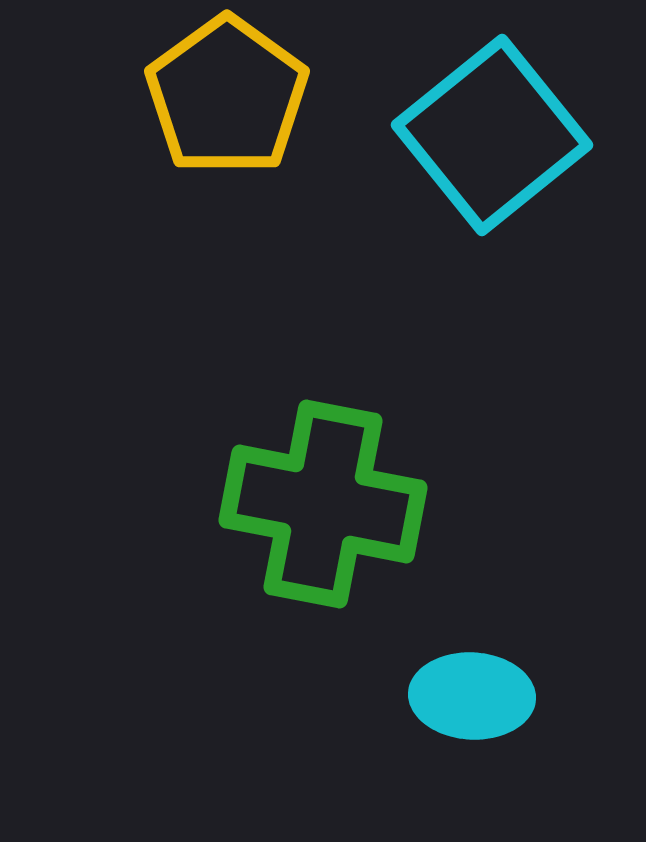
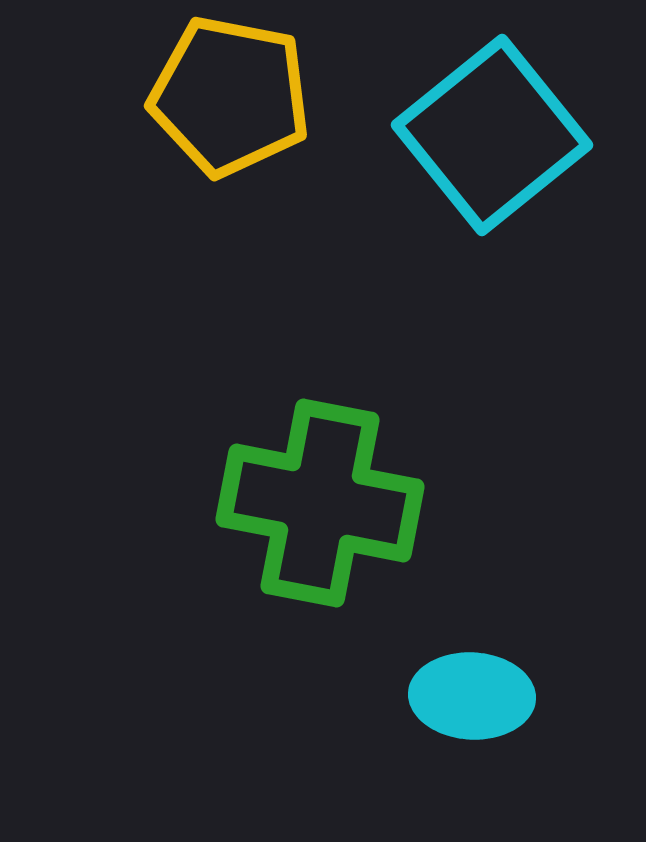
yellow pentagon: moved 3 px right; rotated 25 degrees counterclockwise
green cross: moved 3 px left, 1 px up
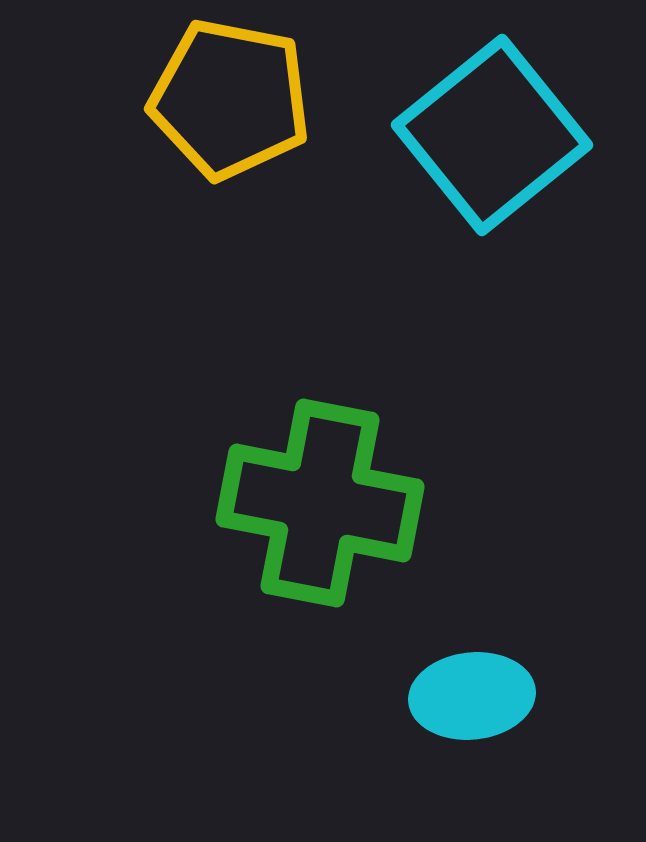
yellow pentagon: moved 3 px down
cyan ellipse: rotated 9 degrees counterclockwise
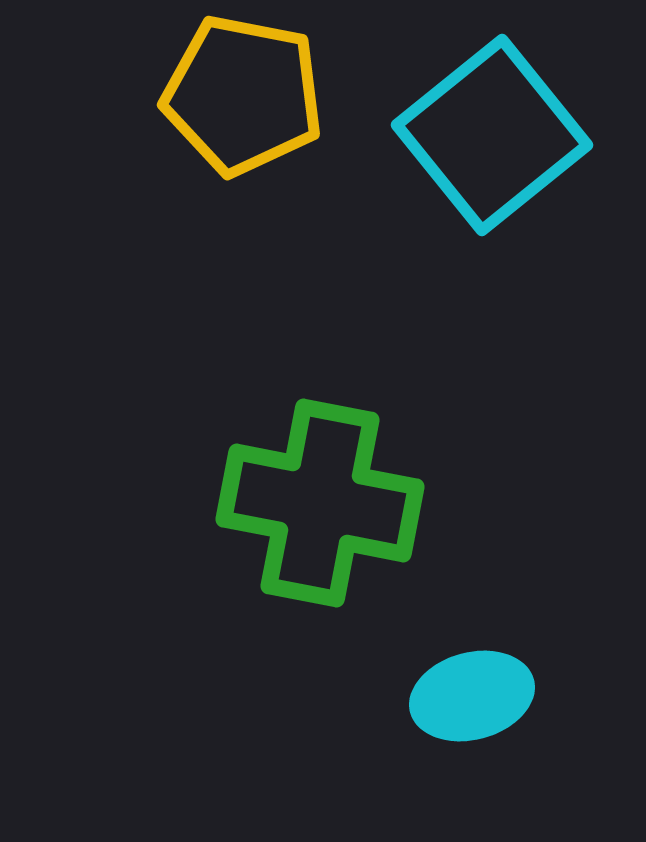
yellow pentagon: moved 13 px right, 4 px up
cyan ellipse: rotated 9 degrees counterclockwise
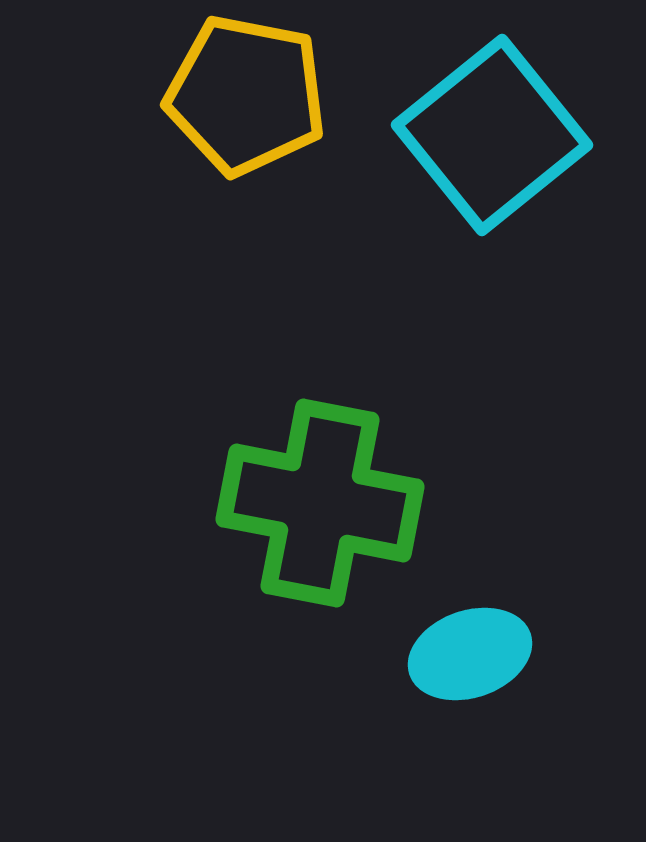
yellow pentagon: moved 3 px right
cyan ellipse: moved 2 px left, 42 px up; rotated 4 degrees counterclockwise
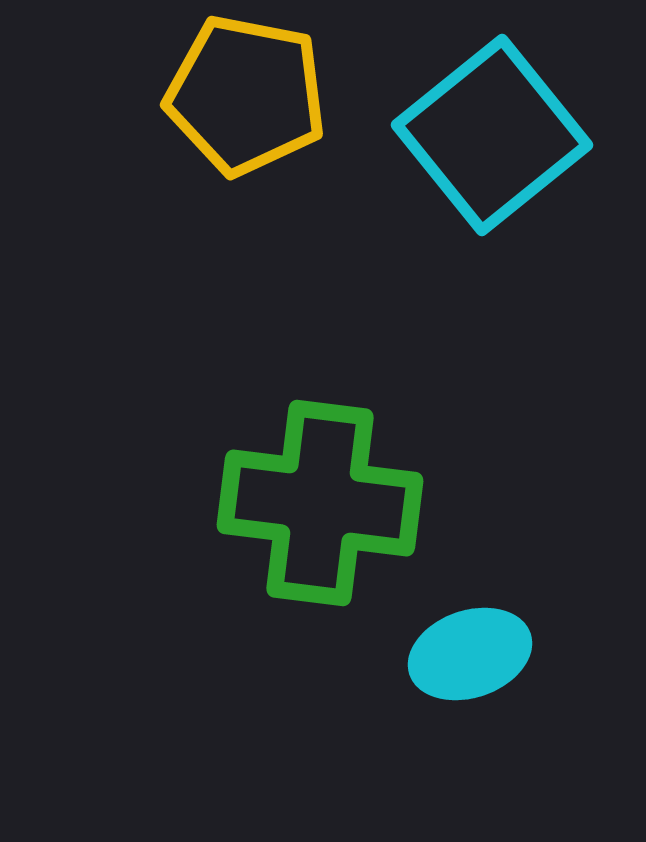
green cross: rotated 4 degrees counterclockwise
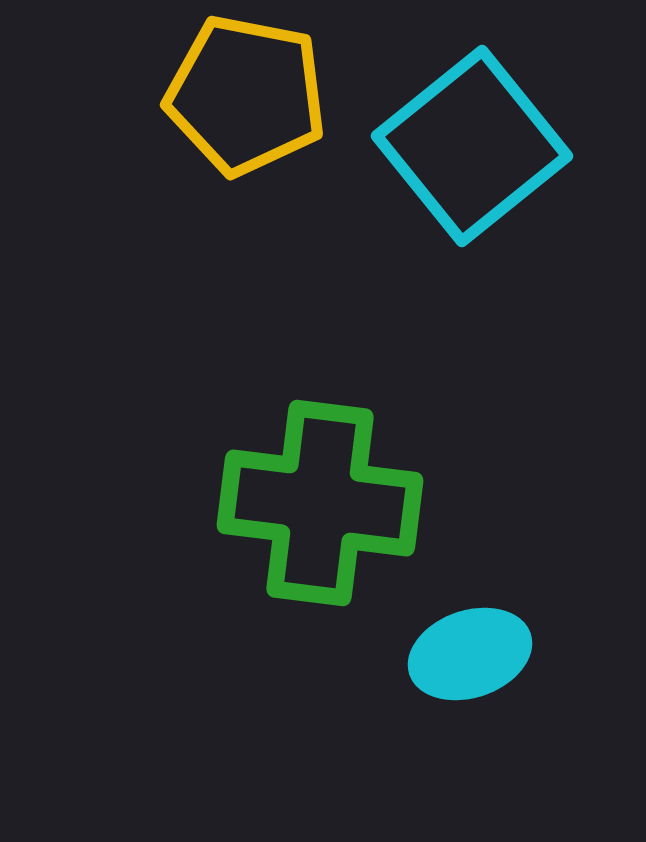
cyan square: moved 20 px left, 11 px down
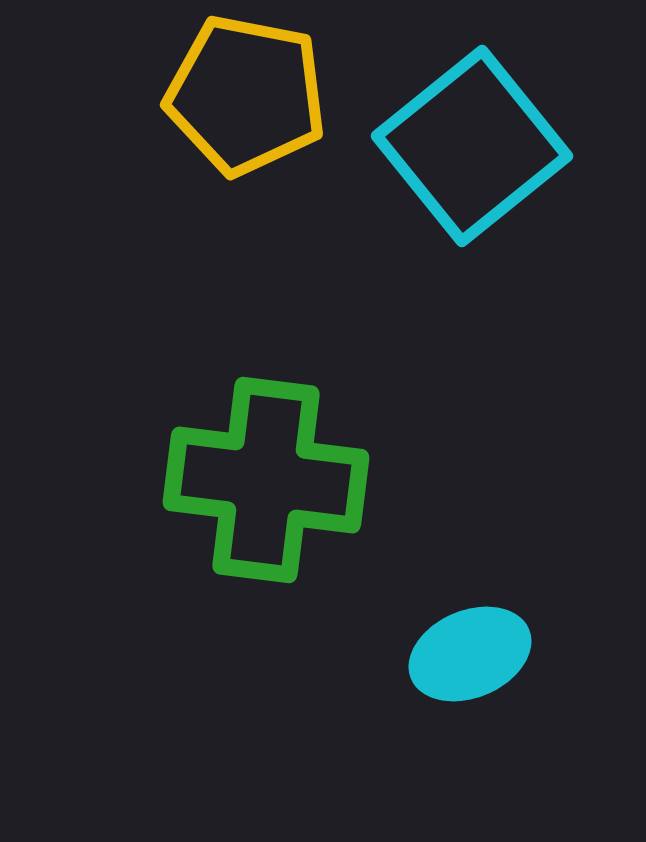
green cross: moved 54 px left, 23 px up
cyan ellipse: rotated 4 degrees counterclockwise
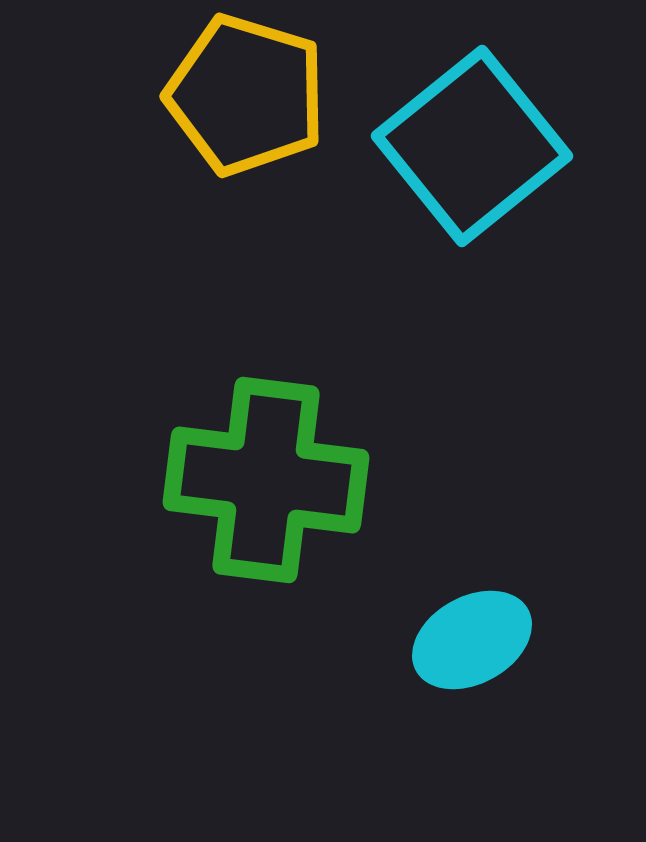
yellow pentagon: rotated 6 degrees clockwise
cyan ellipse: moved 2 px right, 14 px up; rotated 6 degrees counterclockwise
